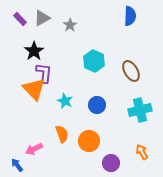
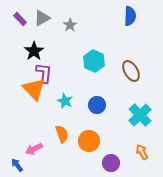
cyan cross: moved 5 px down; rotated 30 degrees counterclockwise
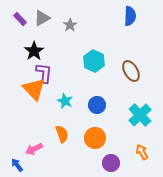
orange circle: moved 6 px right, 3 px up
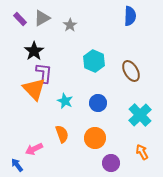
blue circle: moved 1 px right, 2 px up
